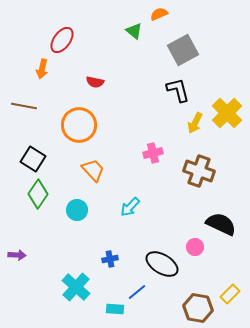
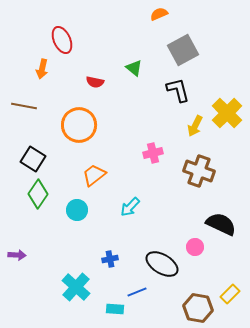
green triangle: moved 37 px down
red ellipse: rotated 60 degrees counterclockwise
yellow arrow: moved 3 px down
orange trapezoid: moved 1 px right, 5 px down; rotated 85 degrees counterclockwise
blue line: rotated 18 degrees clockwise
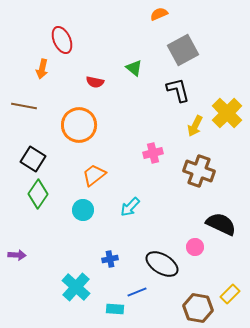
cyan circle: moved 6 px right
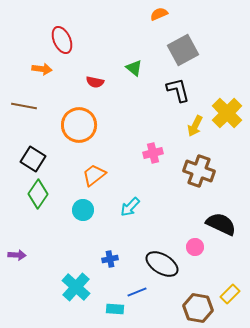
orange arrow: rotated 96 degrees counterclockwise
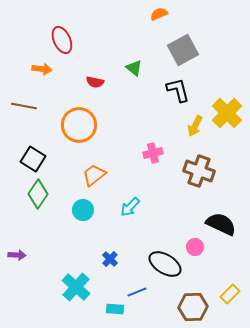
blue cross: rotated 35 degrees counterclockwise
black ellipse: moved 3 px right
brown hexagon: moved 5 px left, 1 px up; rotated 12 degrees counterclockwise
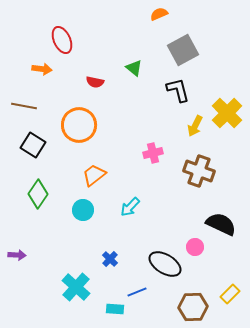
black square: moved 14 px up
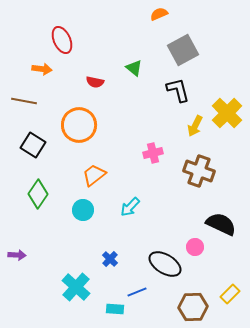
brown line: moved 5 px up
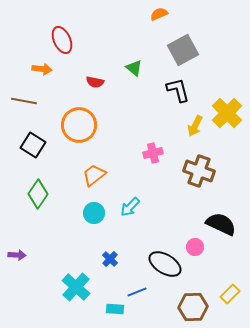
cyan circle: moved 11 px right, 3 px down
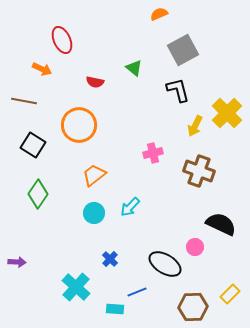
orange arrow: rotated 18 degrees clockwise
purple arrow: moved 7 px down
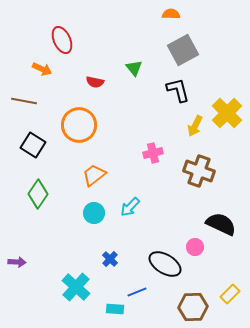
orange semicircle: moved 12 px right; rotated 24 degrees clockwise
green triangle: rotated 12 degrees clockwise
